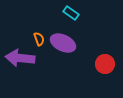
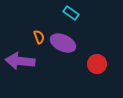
orange semicircle: moved 2 px up
purple arrow: moved 3 px down
red circle: moved 8 px left
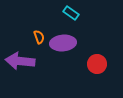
purple ellipse: rotated 30 degrees counterclockwise
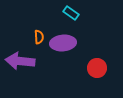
orange semicircle: rotated 16 degrees clockwise
red circle: moved 4 px down
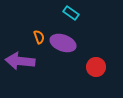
orange semicircle: rotated 16 degrees counterclockwise
purple ellipse: rotated 25 degrees clockwise
red circle: moved 1 px left, 1 px up
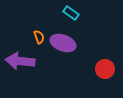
red circle: moved 9 px right, 2 px down
